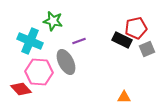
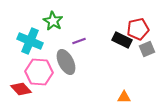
green star: rotated 18 degrees clockwise
red pentagon: moved 2 px right, 1 px down
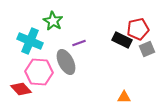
purple line: moved 2 px down
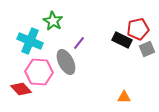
purple line: rotated 32 degrees counterclockwise
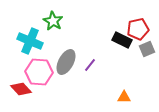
purple line: moved 11 px right, 22 px down
gray ellipse: rotated 55 degrees clockwise
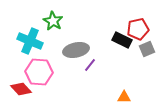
gray ellipse: moved 10 px right, 12 px up; rotated 50 degrees clockwise
